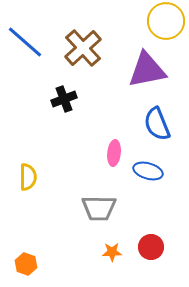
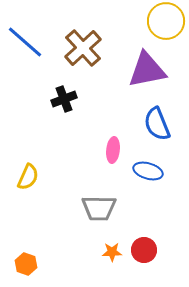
pink ellipse: moved 1 px left, 3 px up
yellow semicircle: rotated 24 degrees clockwise
red circle: moved 7 px left, 3 px down
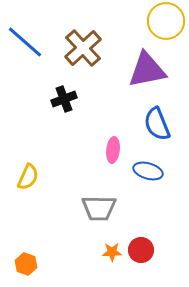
red circle: moved 3 px left
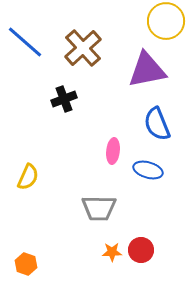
pink ellipse: moved 1 px down
blue ellipse: moved 1 px up
